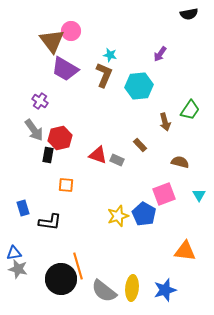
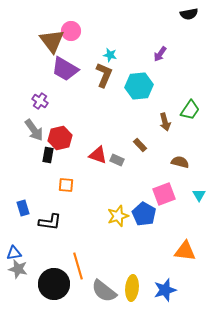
black circle: moved 7 px left, 5 px down
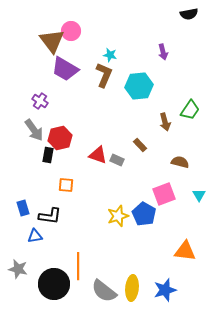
purple arrow: moved 3 px right, 2 px up; rotated 49 degrees counterclockwise
black L-shape: moved 6 px up
blue triangle: moved 21 px right, 17 px up
orange line: rotated 16 degrees clockwise
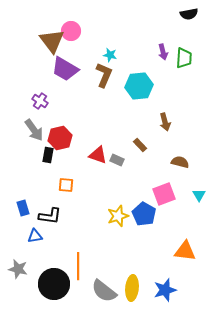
green trapezoid: moved 6 px left, 52 px up; rotated 30 degrees counterclockwise
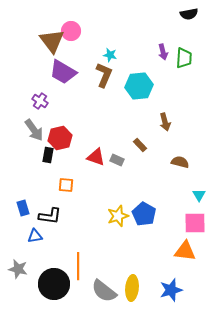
purple trapezoid: moved 2 px left, 3 px down
red triangle: moved 2 px left, 2 px down
pink square: moved 31 px right, 29 px down; rotated 20 degrees clockwise
blue star: moved 6 px right
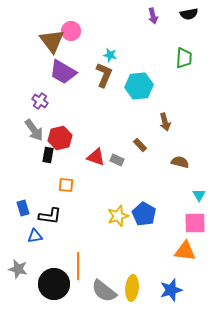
purple arrow: moved 10 px left, 36 px up
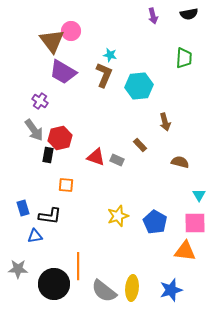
blue pentagon: moved 11 px right, 8 px down
gray star: rotated 12 degrees counterclockwise
